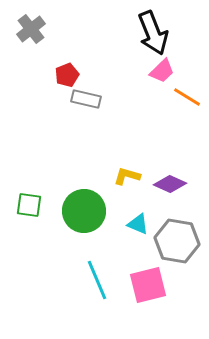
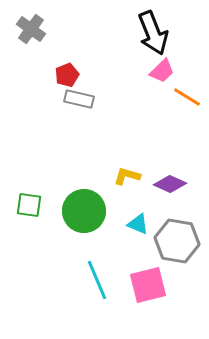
gray cross: rotated 16 degrees counterclockwise
gray rectangle: moved 7 px left
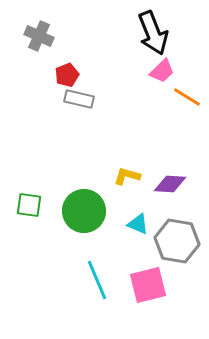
gray cross: moved 8 px right, 7 px down; rotated 12 degrees counterclockwise
purple diamond: rotated 20 degrees counterclockwise
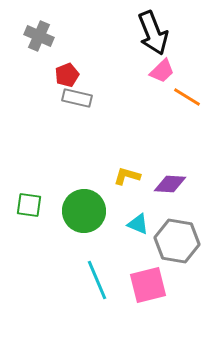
gray rectangle: moved 2 px left, 1 px up
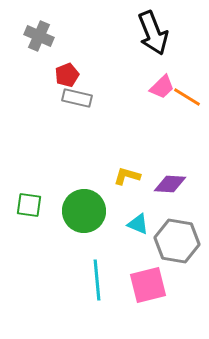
pink trapezoid: moved 16 px down
cyan line: rotated 18 degrees clockwise
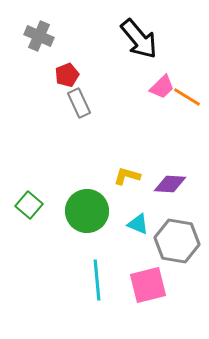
black arrow: moved 14 px left, 6 px down; rotated 18 degrees counterclockwise
gray rectangle: moved 2 px right, 5 px down; rotated 52 degrees clockwise
green square: rotated 32 degrees clockwise
green circle: moved 3 px right
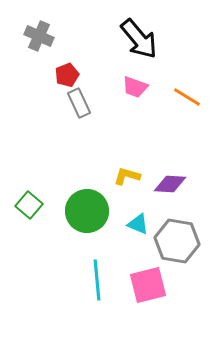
pink trapezoid: moved 27 px left; rotated 64 degrees clockwise
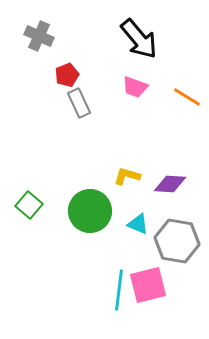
green circle: moved 3 px right
cyan line: moved 22 px right, 10 px down; rotated 12 degrees clockwise
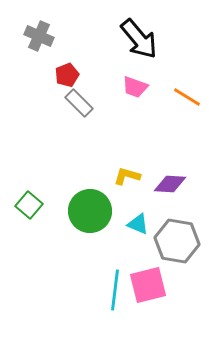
gray rectangle: rotated 20 degrees counterclockwise
cyan line: moved 4 px left
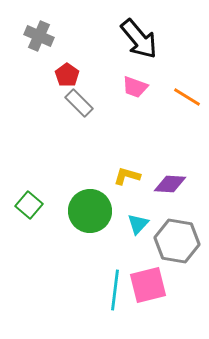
red pentagon: rotated 15 degrees counterclockwise
cyan triangle: rotated 50 degrees clockwise
